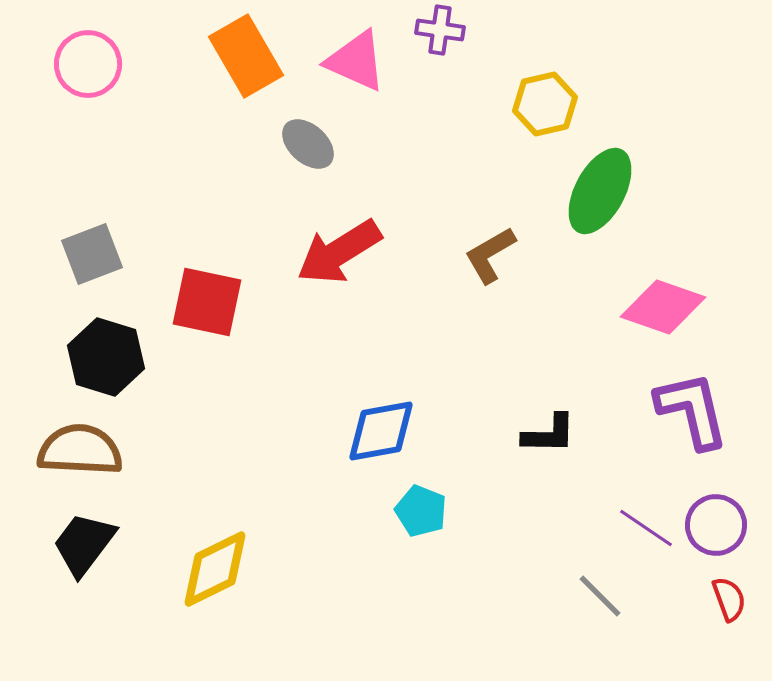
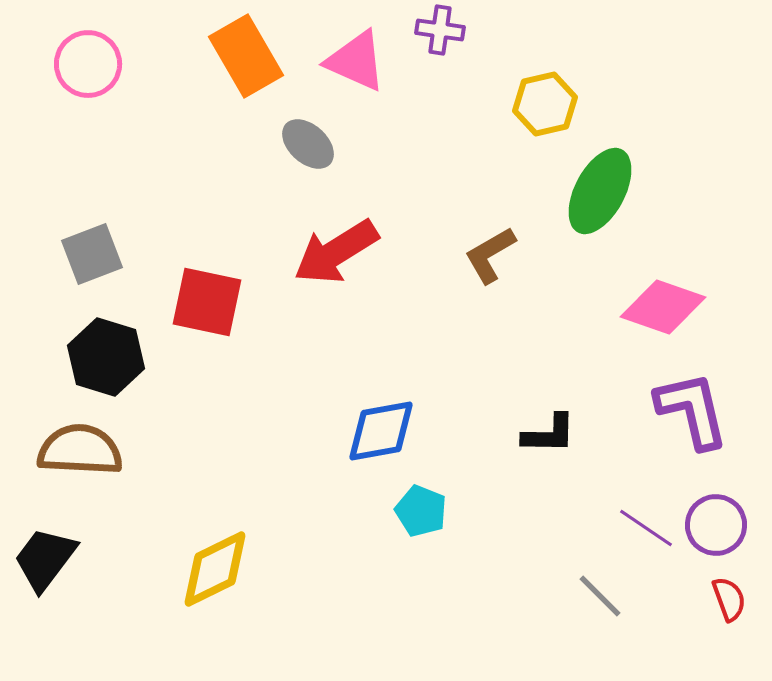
red arrow: moved 3 px left
black trapezoid: moved 39 px left, 15 px down
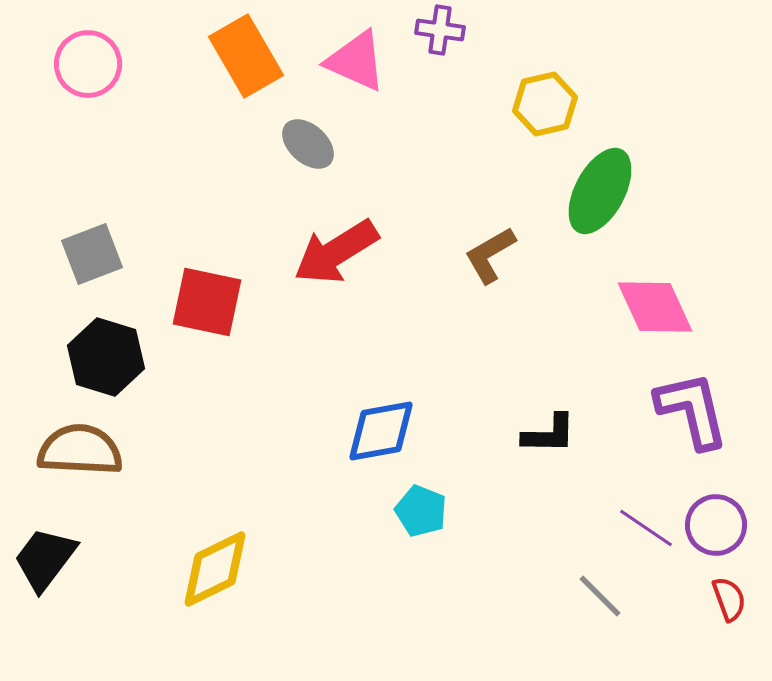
pink diamond: moved 8 px left; rotated 46 degrees clockwise
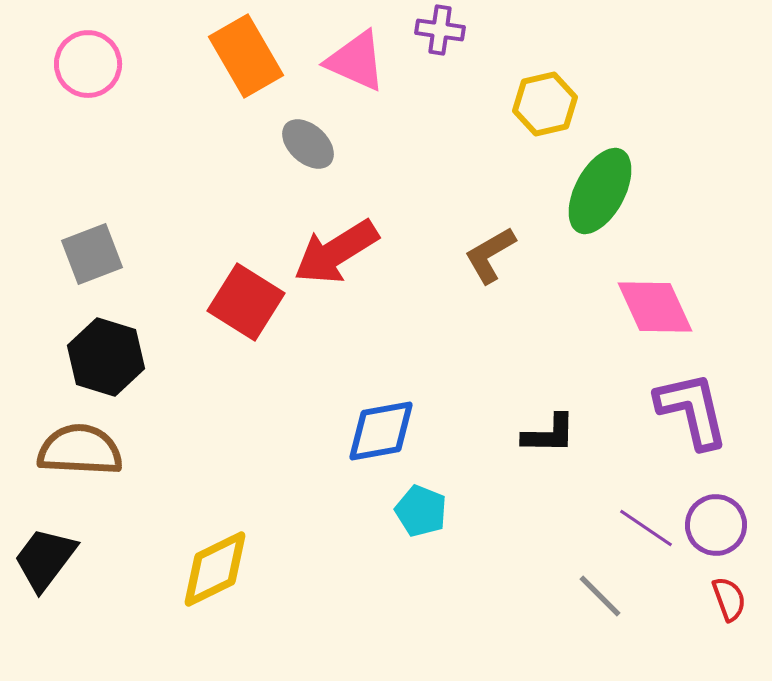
red square: moved 39 px right; rotated 20 degrees clockwise
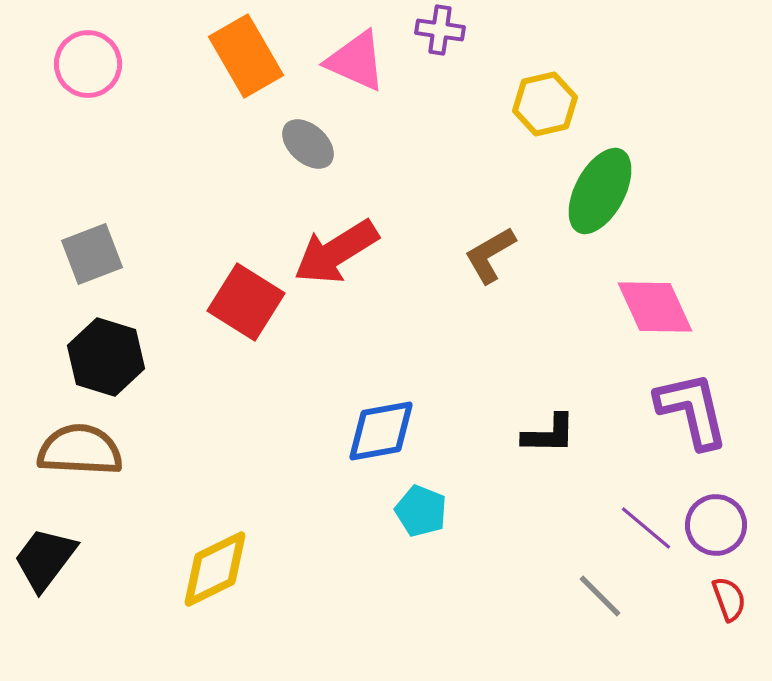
purple line: rotated 6 degrees clockwise
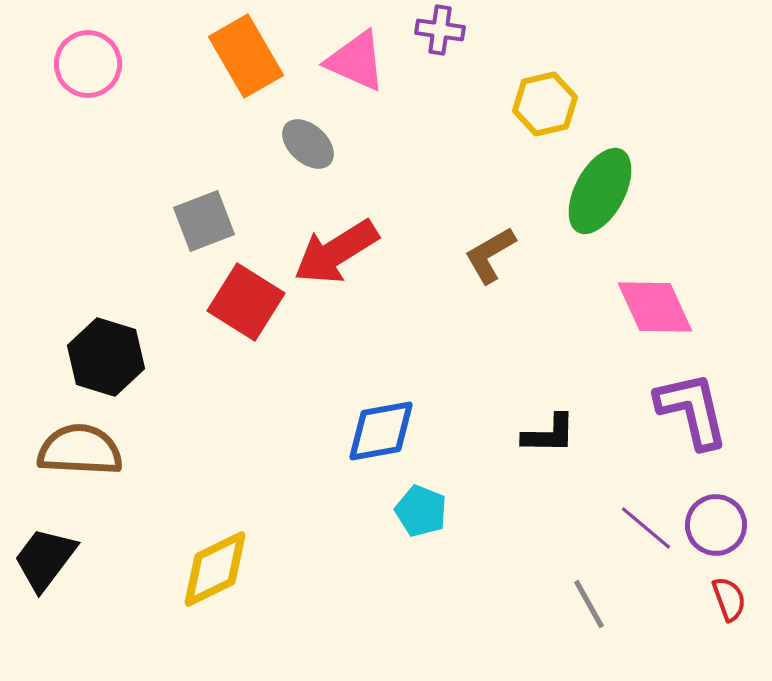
gray square: moved 112 px right, 33 px up
gray line: moved 11 px left, 8 px down; rotated 16 degrees clockwise
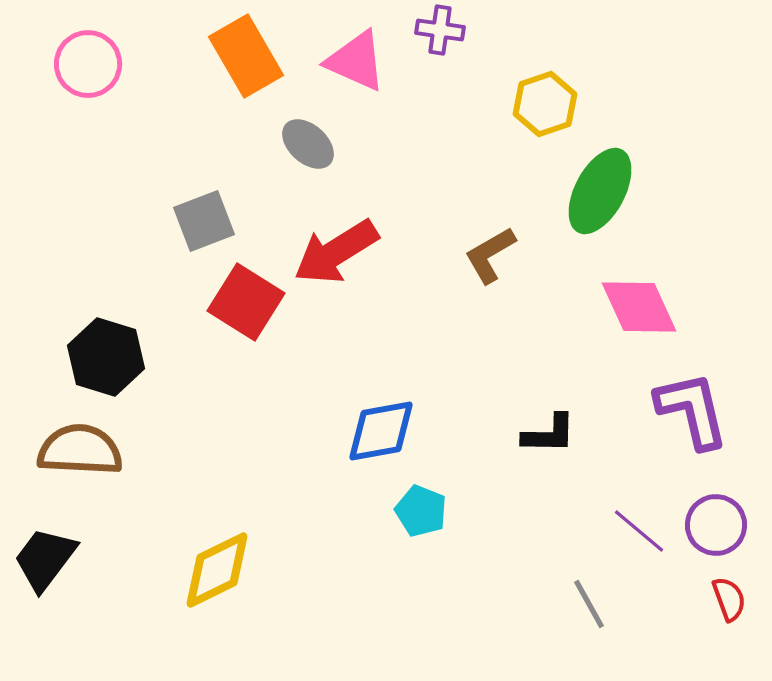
yellow hexagon: rotated 6 degrees counterclockwise
pink diamond: moved 16 px left
purple line: moved 7 px left, 3 px down
yellow diamond: moved 2 px right, 1 px down
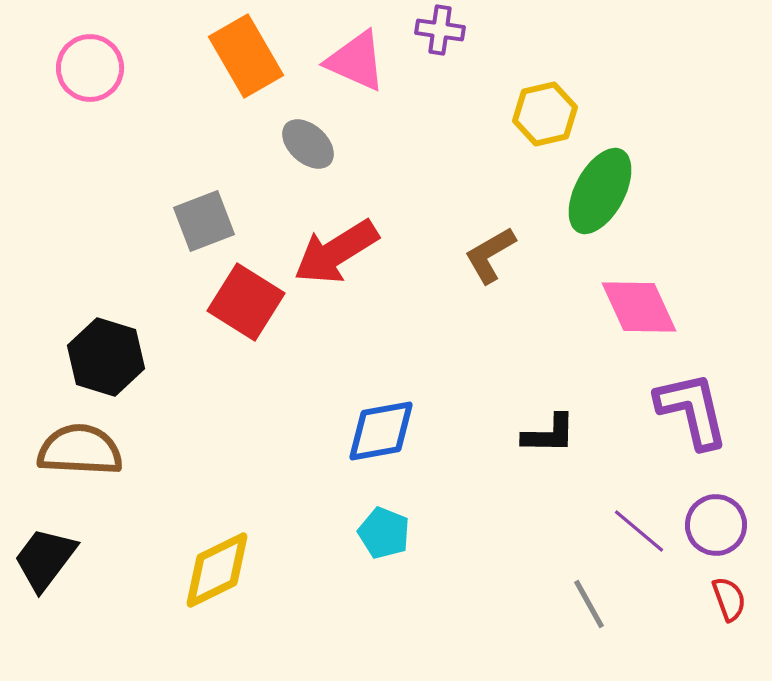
pink circle: moved 2 px right, 4 px down
yellow hexagon: moved 10 px down; rotated 6 degrees clockwise
cyan pentagon: moved 37 px left, 22 px down
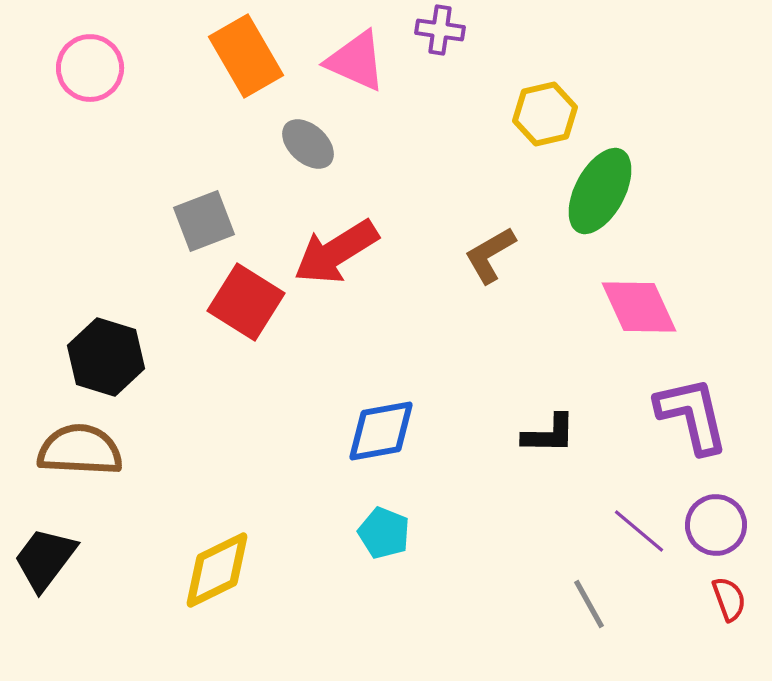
purple L-shape: moved 5 px down
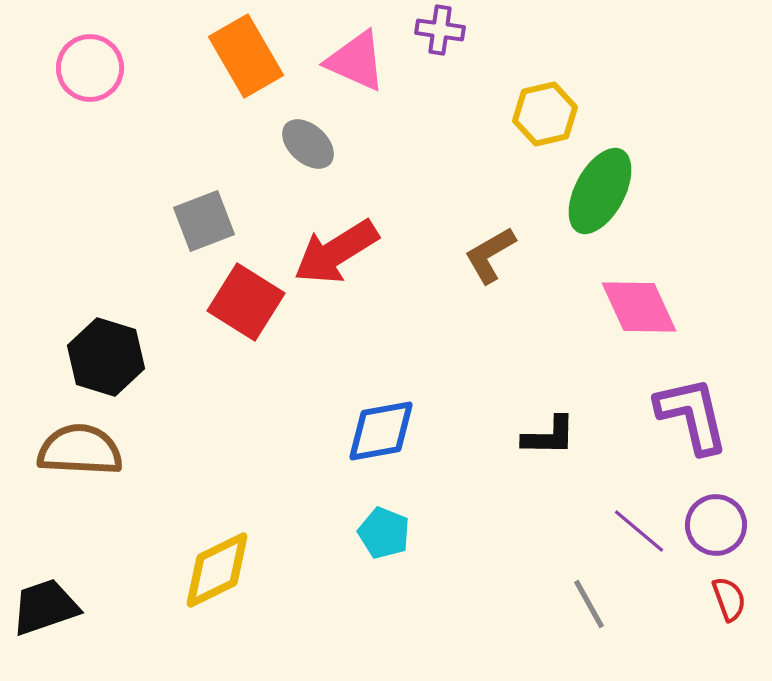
black L-shape: moved 2 px down
black trapezoid: moved 48 px down; rotated 34 degrees clockwise
